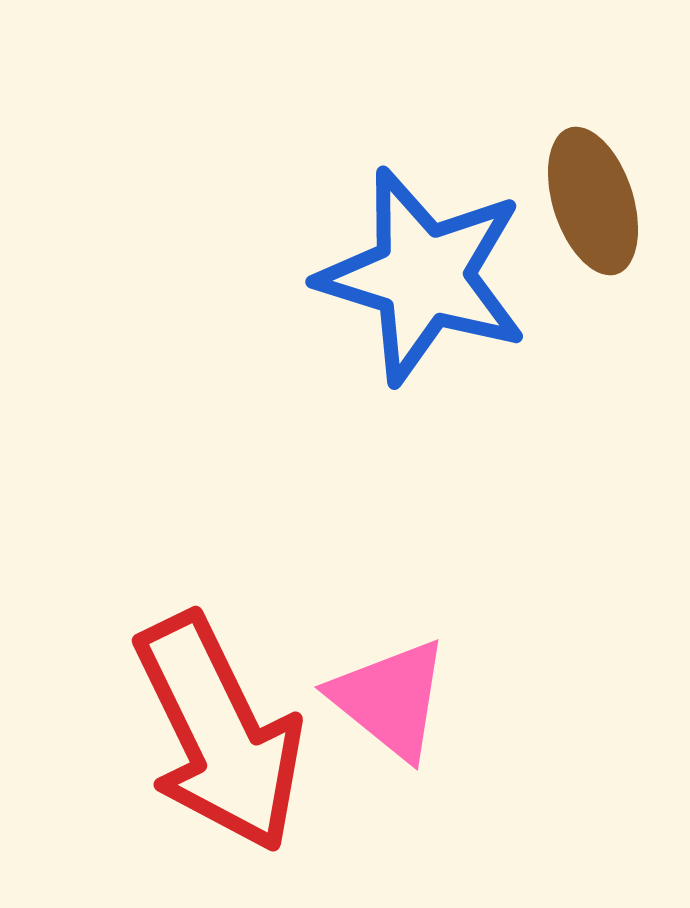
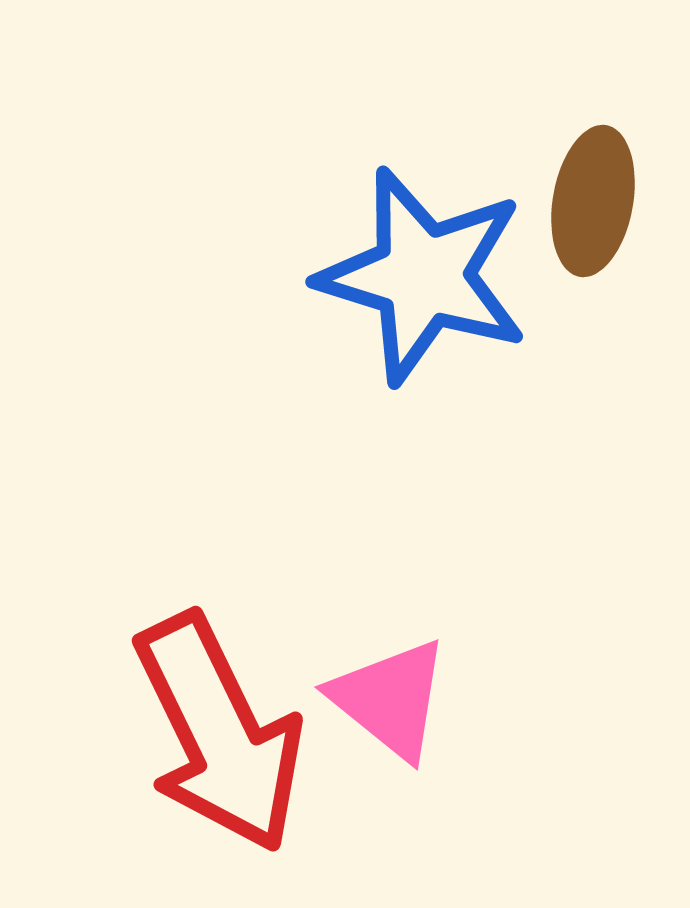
brown ellipse: rotated 28 degrees clockwise
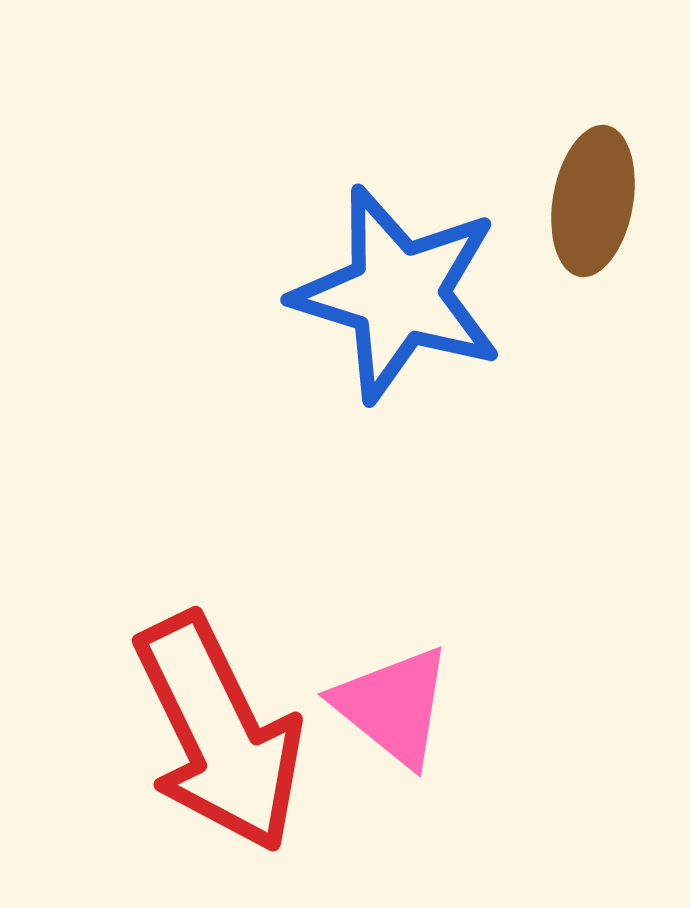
blue star: moved 25 px left, 18 px down
pink triangle: moved 3 px right, 7 px down
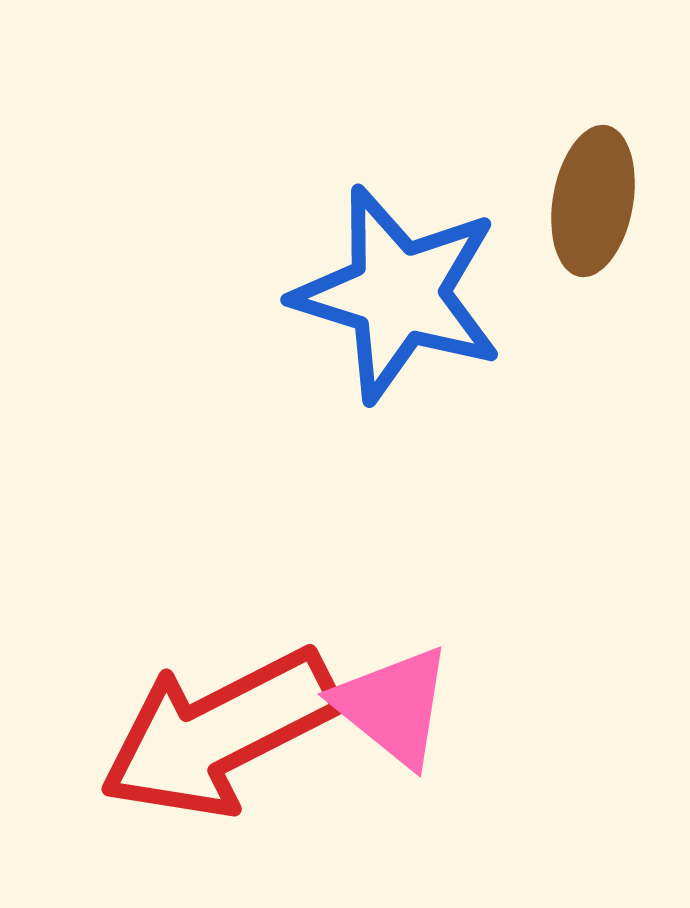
red arrow: rotated 89 degrees clockwise
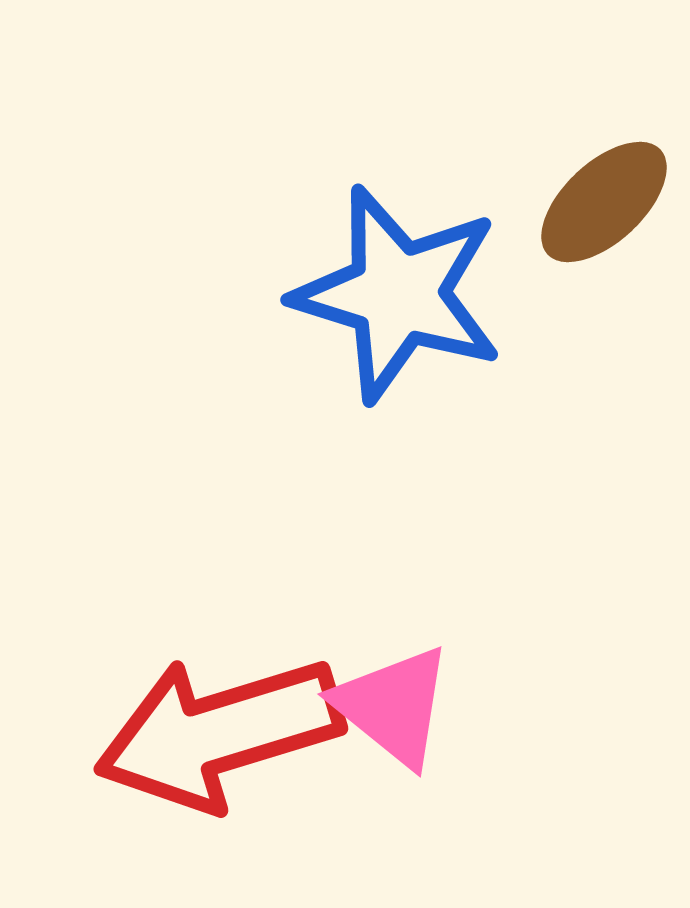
brown ellipse: moved 11 px right, 1 px down; rotated 37 degrees clockwise
red arrow: rotated 10 degrees clockwise
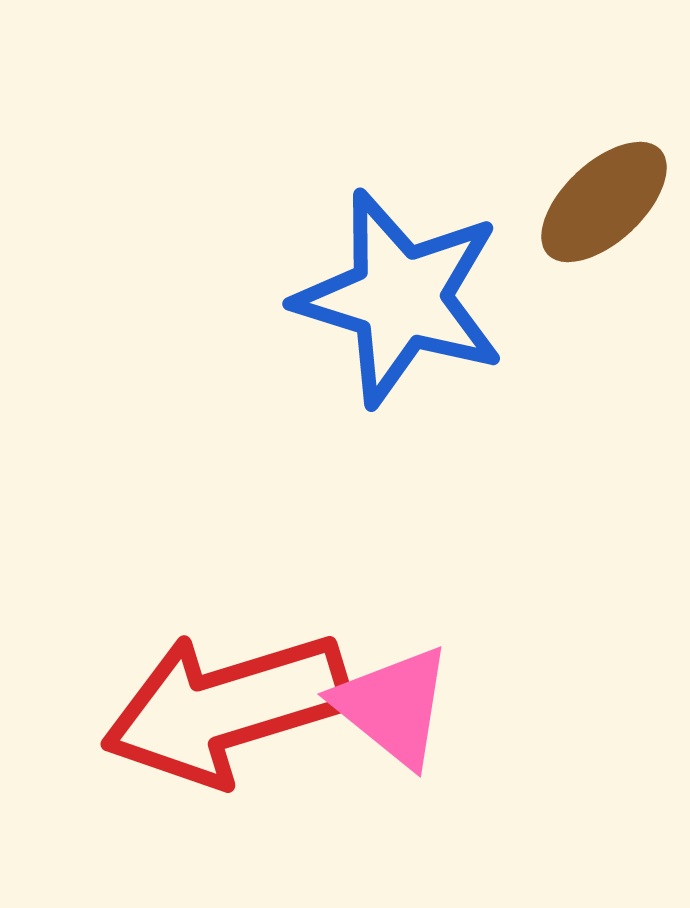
blue star: moved 2 px right, 4 px down
red arrow: moved 7 px right, 25 px up
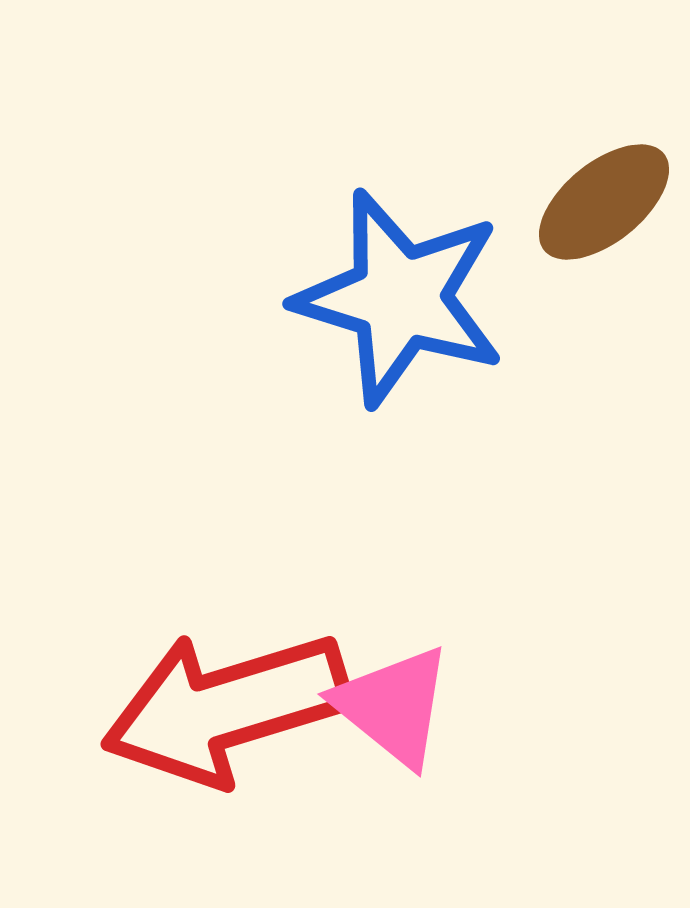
brown ellipse: rotated 4 degrees clockwise
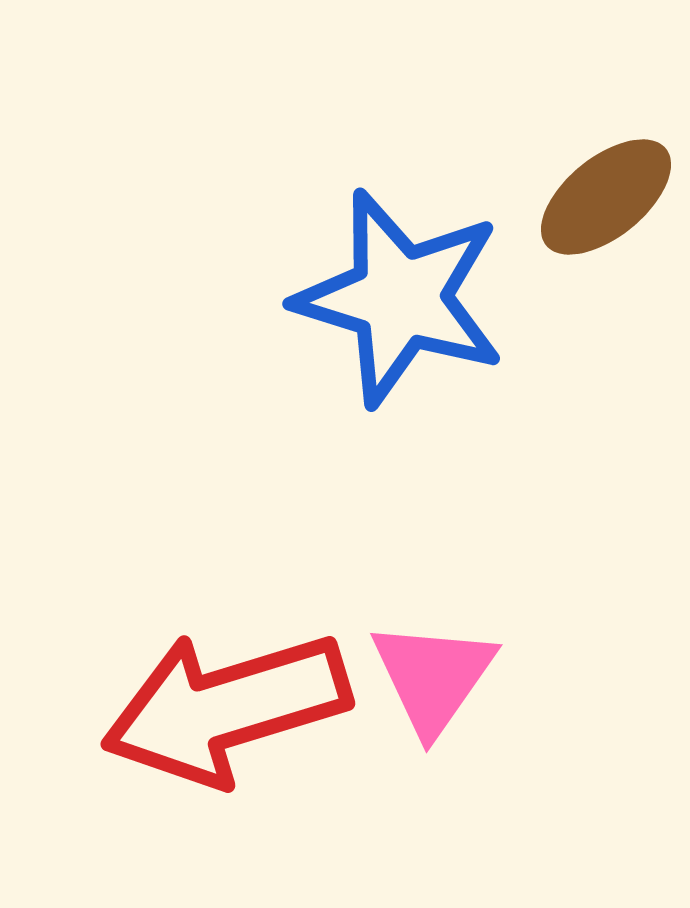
brown ellipse: moved 2 px right, 5 px up
pink triangle: moved 40 px right, 29 px up; rotated 26 degrees clockwise
